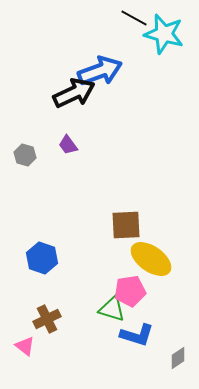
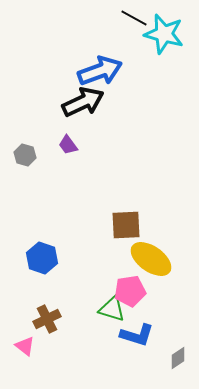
black arrow: moved 9 px right, 9 px down
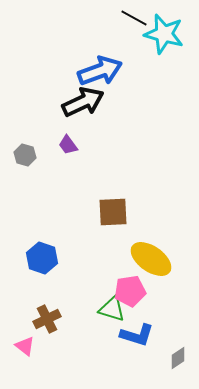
brown square: moved 13 px left, 13 px up
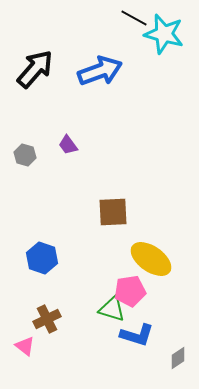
black arrow: moved 48 px left, 33 px up; rotated 24 degrees counterclockwise
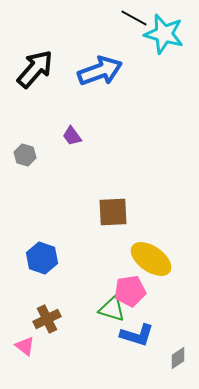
purple trapezoid: moved 4 px right, 9 px up
